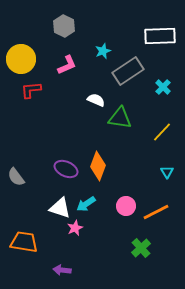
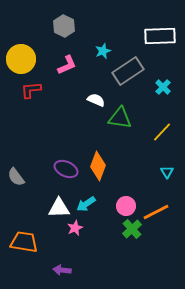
white triangle: moved 1 px left; rotated 20 degrees counterclockwise
green cross: moved 9 px left, 19 px up
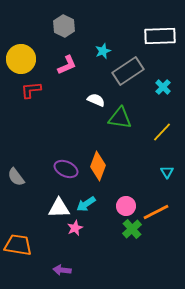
orange trapezoid: moved 6 px left, 3 px down
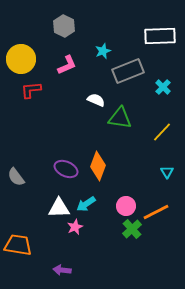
gray rectangle: rotated 12 degrees clockwise
pink star: moved 1 px up
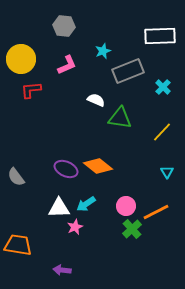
gray hexagon: rotated 20 degrees counterclockwise
orange diamond: rotated 72 degrees counterclockwise
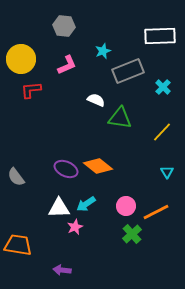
green cross: moved 5 px down
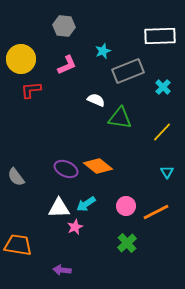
green cross: moved 5 px left, 9 px down
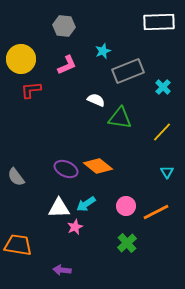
white rectangle: moved 1 px left, 14 px up
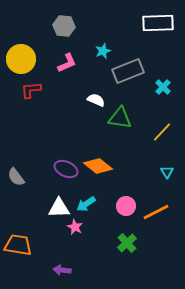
white rectangle: moved 1 px left, 1 px down
pink L-shape: moved 2 px up
pink star: rotated 21 degrees counterclockwise
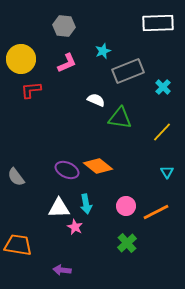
purple ellipse: moved 1 px right, 1 px down
cyan arrow: rotated 66 degrees counterclockwise
